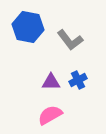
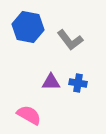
blue cross: moved 3 px down; rotated 36 degrees clockwise
pink semicircle: moved 21 px left; rotated 60 degrees clockwise
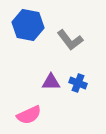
blue hexagon: moved 2 px up
blue cross: rotated 12 degrees clockwise
pink semicircle: rotated 125 degrees clockwise
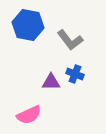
blue cross: moved 3 px left, 9 px up
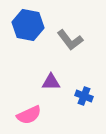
blue cross: moved 9 px right, 22 px down
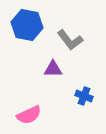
blue hexagon: moved 1 px left
purple triangle: moved 2 px right, 13 px up
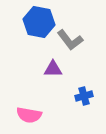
blue hexagon: moved 12 px right, 3 px up
blue cross: rotated 36 degrees counterclockwise
pink semicircle: rotated 35 degrees clockwise
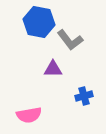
pink semicircle: rotated 20 degrees counterclockwise
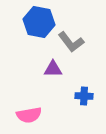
gray L-shape: moved 1 px right, 2 px down
blue cross: rotated 18 degrees clockwise
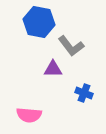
gray L-shape: moved 4 px down
blue cross: moved 3 px up; rotated 18 degrees clockwise
pink semicircle: rotated 15 degrees clockwise
